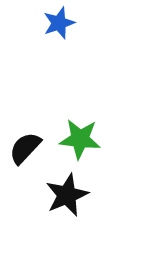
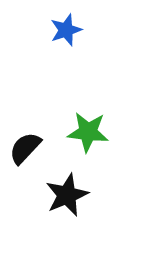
blue star: moved 7 px right, 7 px down
green star: moved 8 px right, 7 px up
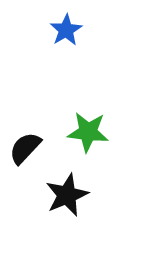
blue star: rotated 12 degrees counterclockwise
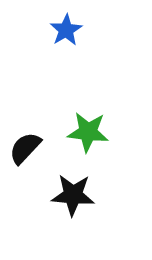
black star: moved 6 px right; rotated 27 degrees clockwise
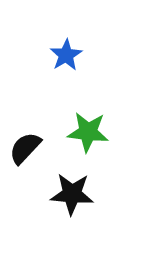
blue star: moved 25 px down
black star: moved 1 px left, 1 px up
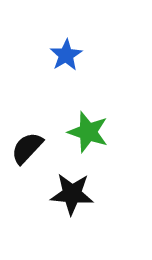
green star: rotated 12 degrees clockwise
black semicircle: moved 2 px right
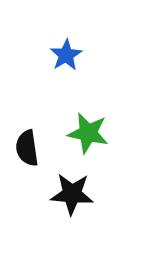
green star: moved 1 px down; rotated 6 degrees counterclockwise
black semicircle: rotated 51 degrees counterclockwise
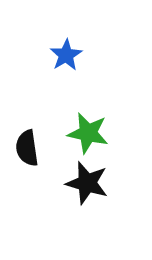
black star: moved 15 px right, 11 px up; rotated 12 degrees clockwise
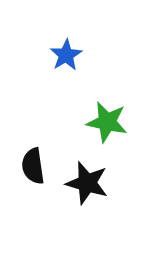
green star: moved 19 px right, 11 px up
black semicircle: moved 6 px right, 18 px down
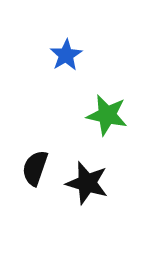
green star: moved 7 px up
black semicircle: moved 2 px right, 2 px down; rotated 27 degrees clockwise
